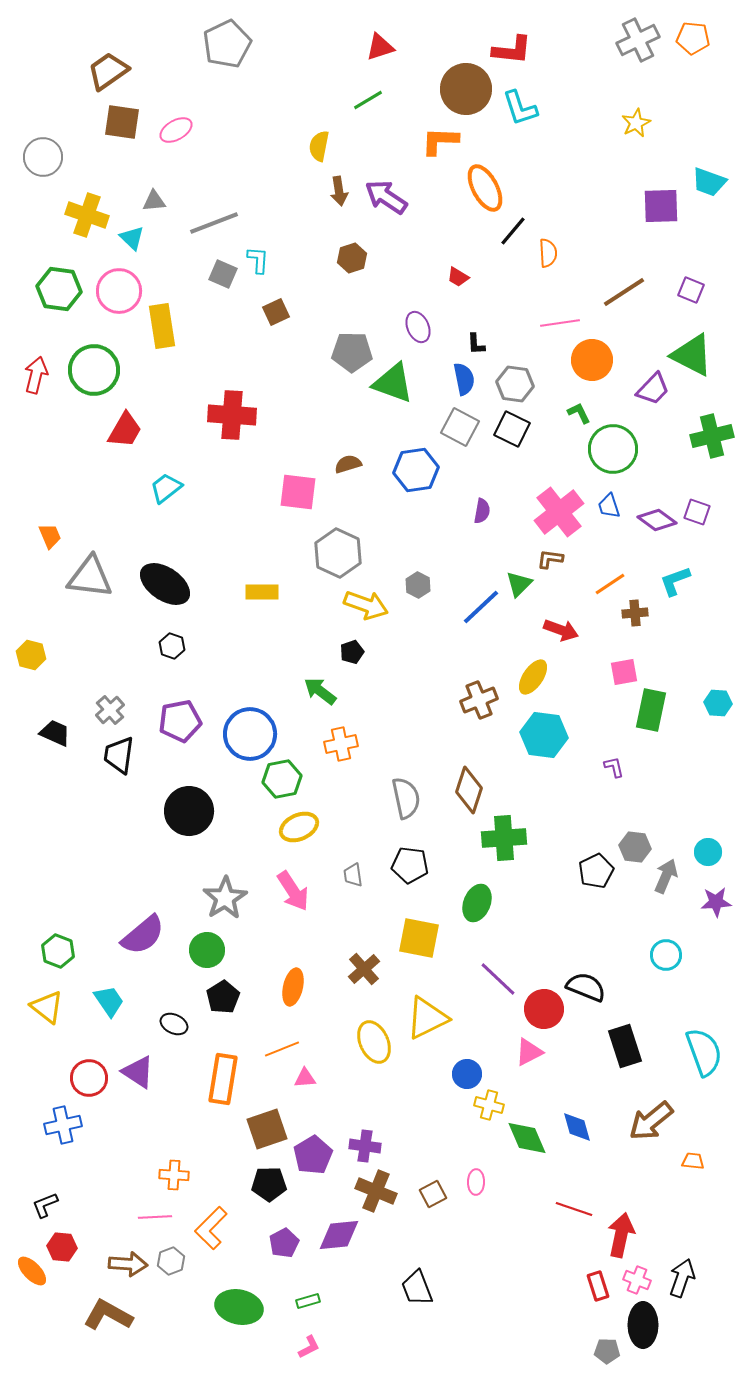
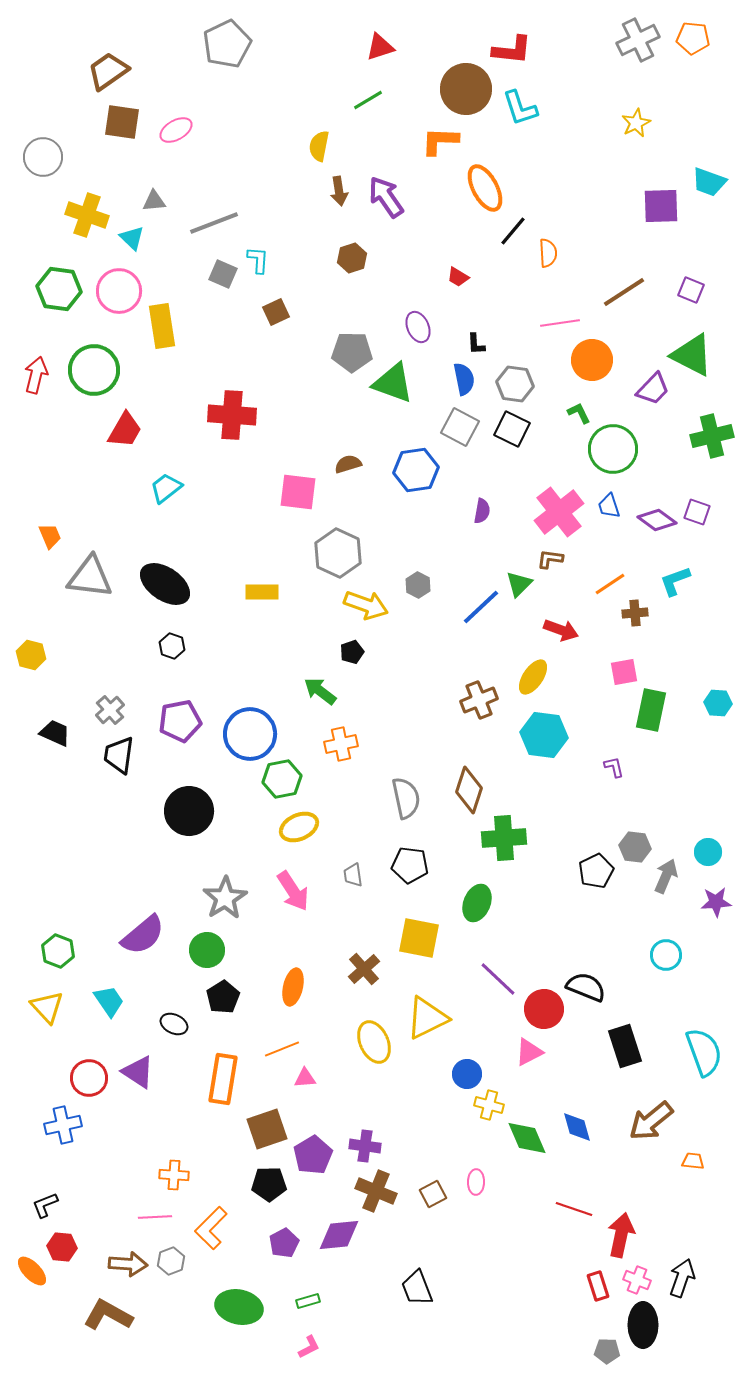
purple arrow at (386, 197): rotated 21 degrees clockwise
yellow triangle at (47, 1007): rotated 9 degrees clockwise
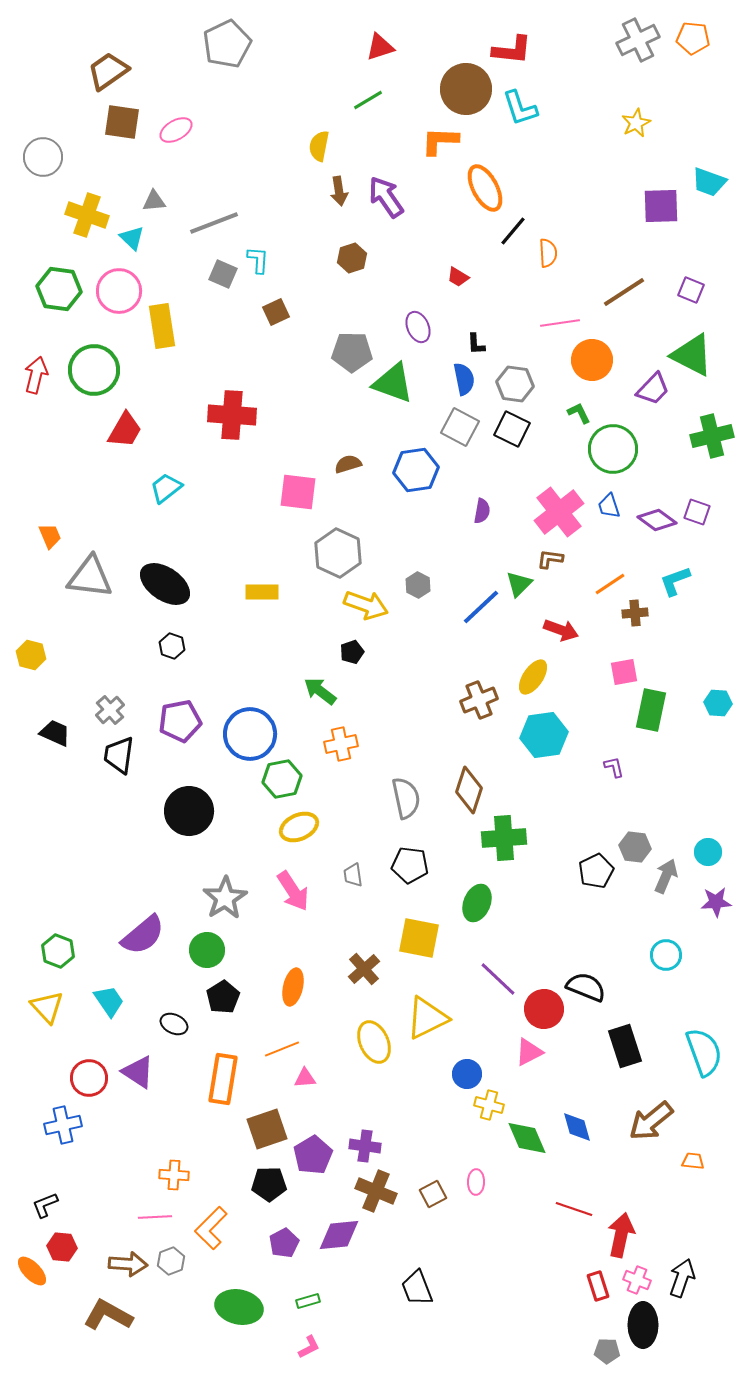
cyan hexagon at (544, 735): rotated 15 degrees counterclockwise
